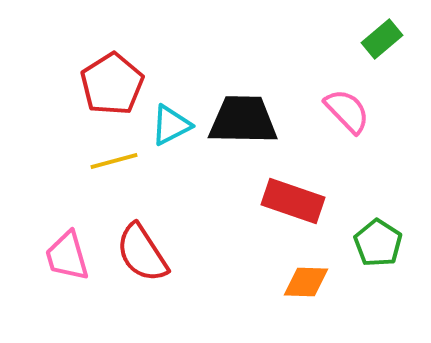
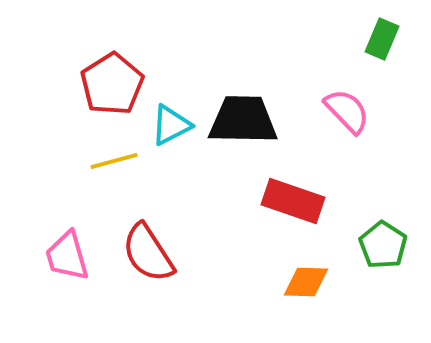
green rectangle: rotated 27 degrees counterclockwise
green pentagon: moved 5 px right, 2 px down
red semicircle: moved 6 px right
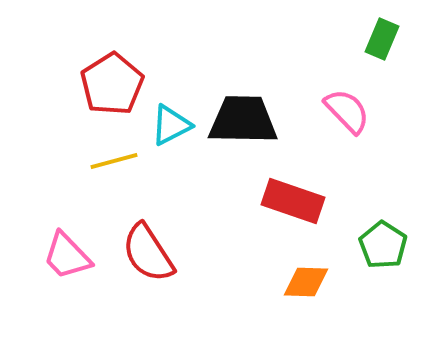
pink trapezoid: rotated 28 degrees counterclockwise
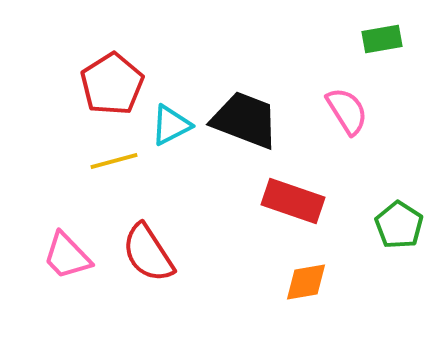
green rectangle: rotated 57 degrees clockwise
pink semicircle: rotated 12 degrees clockwise
black trapezoid: moved 2 px right; rotated 20 degrees clockwise
green pentagon: moved 16 px right, 20 px up
orange diamond: rotated 12 degrees counterclockwise
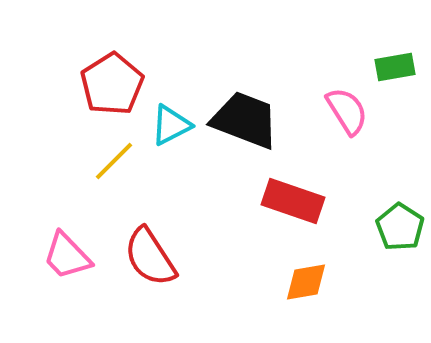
green rectangle: moved 13 px right, 28 px down
yellow line: rotated 30 degrees counterclockwise
green pentagon: moved 1 px right, 2 px down
red semicircle: moved 2 px right, 4 px down
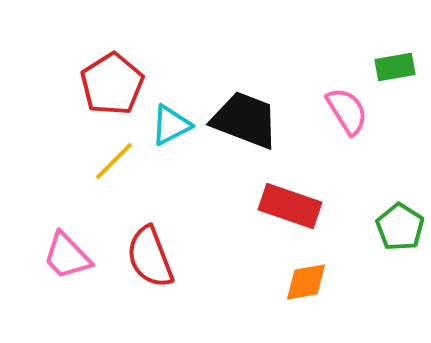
red rectangle: moved 3 px left, 5 px down
red semicircle: rotated 12 degrees clockwise
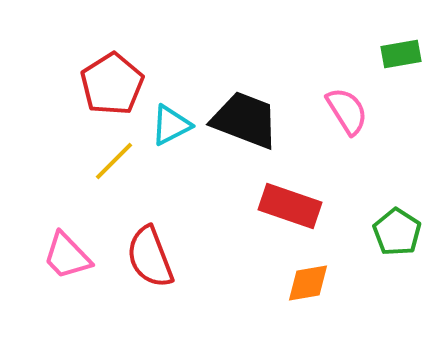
green rectangle: moved 6 px right, 13 px up
green pentagon: moved 3 px left, 5 px down
orange diamond: moved 2 px right, 1 px down
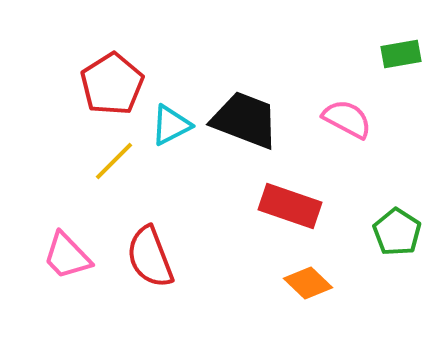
pink semicircle: moved 8 px down; rotated 30 degrees counterclockwise
orange diamond: rotated 54 degrees clockwise
